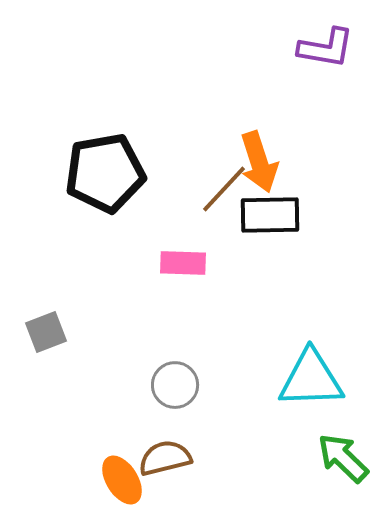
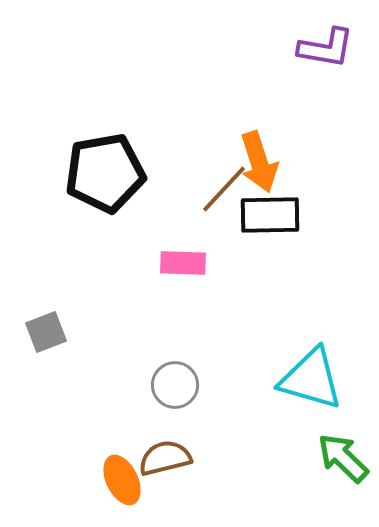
cyan triangle: rotated 18 degrees clockwise
orange ellipse: rotated 6 degrees clockwise
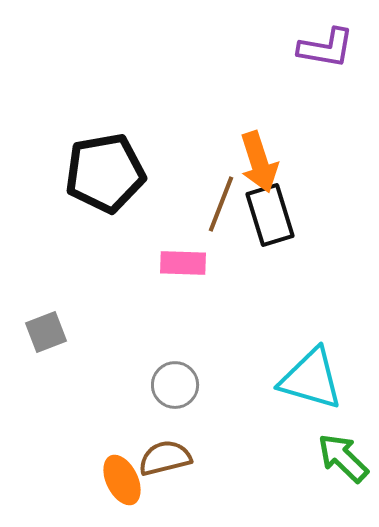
brown line: moved 3 px left, 15 px down; rotated 22 degrees counterclockwise
black rectangle: rotated 74 degrees clockwise
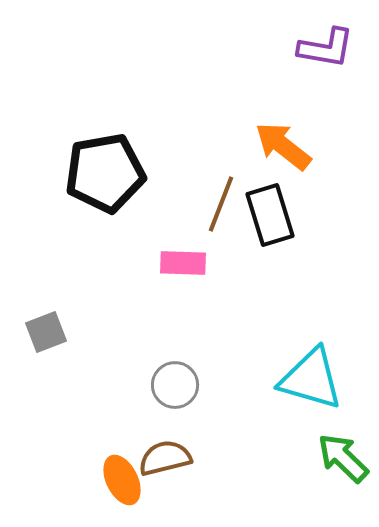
orange arrow: moved 24 px right, 16 px up; rotated 146 degrees clockwise
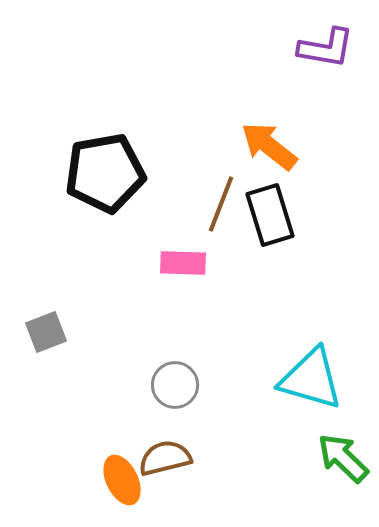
orange arrow: moved 14 px left
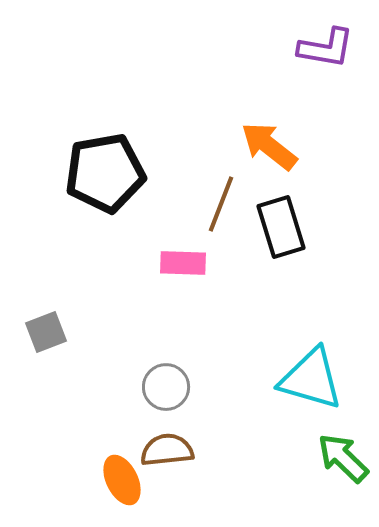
black rectangle: moved 11 px right, 12 px down
gray circle: moved 9 px left, 2 px down
brown semicircle: moved 2 px right, 8 px up; rotated 8 degrees clockwise
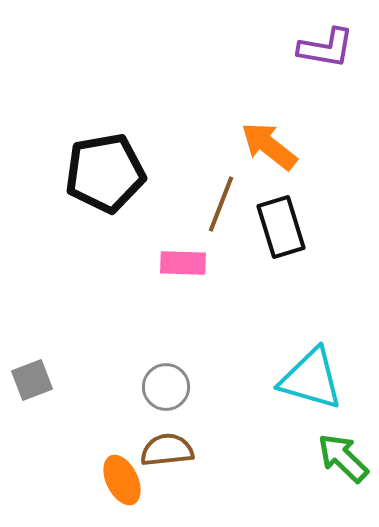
gray square: moved 14 px left, 48 px down
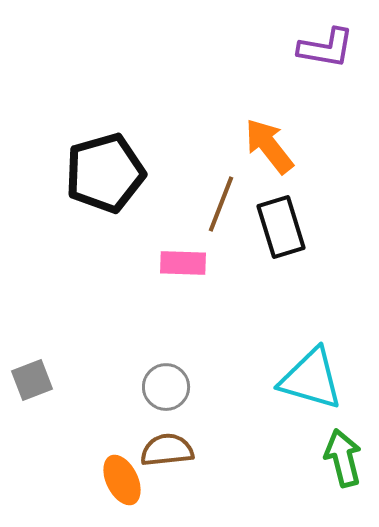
orange arrow: rotated 14 degrees clockwise
black pentagon: rotated 6 degrees counterclockwise
green arrow: rotated 32 degrees clockwise
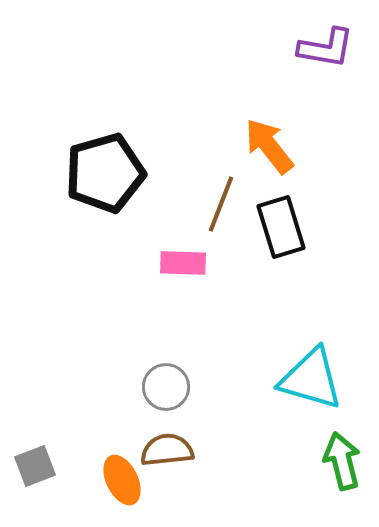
gray square: moved 3 px right, 86 px down
green arrow: moved 1 px left, 3 px down
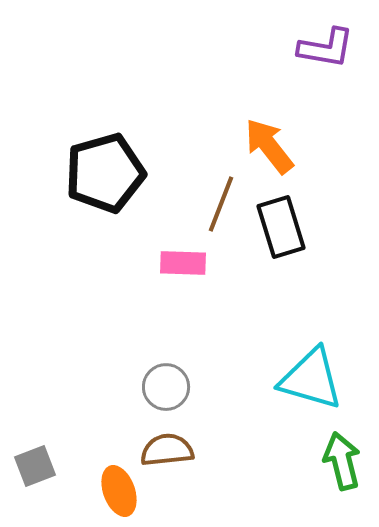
orange ellipse: moved 3 px left, 11 px down; rotated 6 degrees clockwise
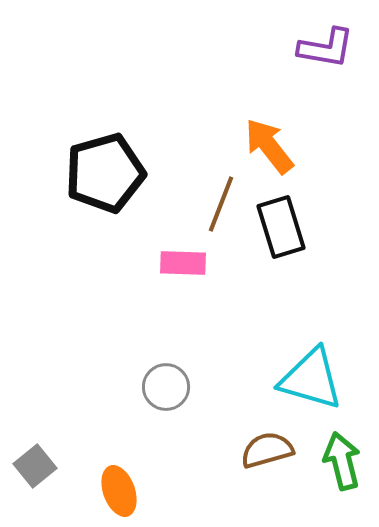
brown semicircle: moved 100 px right; rotated 10 degrees counterclockwise
gray square: rotated 18 degrees counterclockwise
